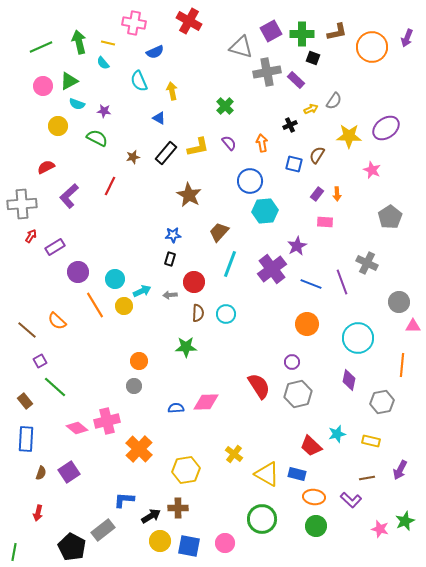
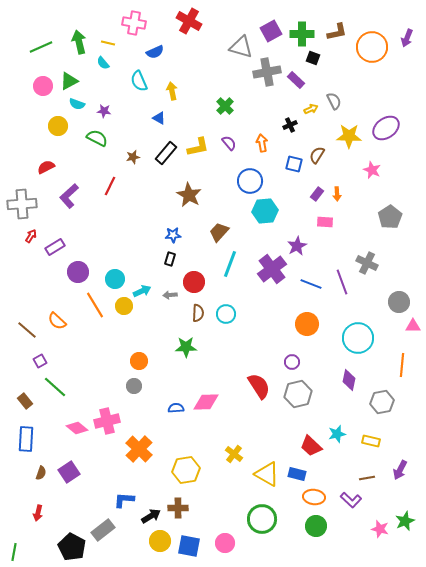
gray semicircle at (334, 101): rotated 60 degrees counterclockwise
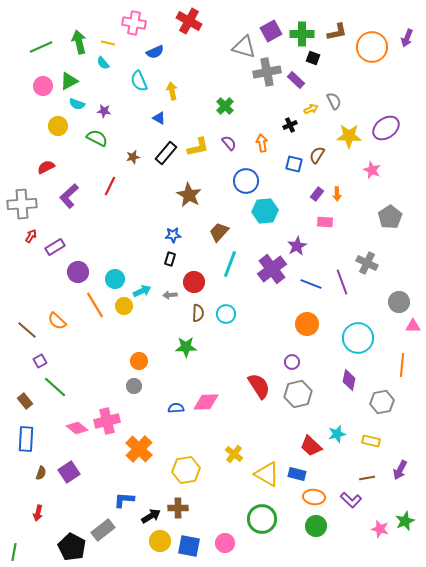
gray triangle at (241, 47): moved 3 px right
blue circle at (250, 181): moved 4 px left
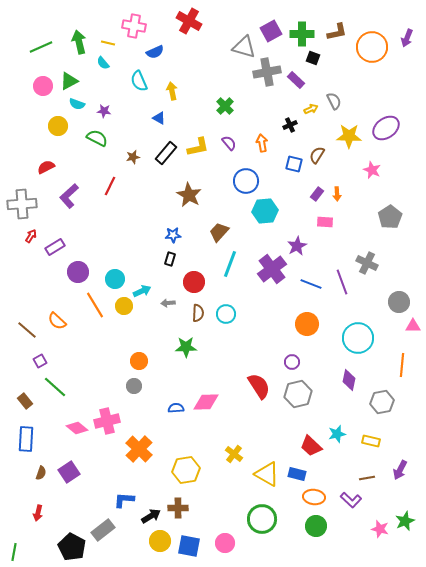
pink cross at (134, 23): moved 3 px down
gray arrow at (170, 295): moved 2 px left, 8 px down
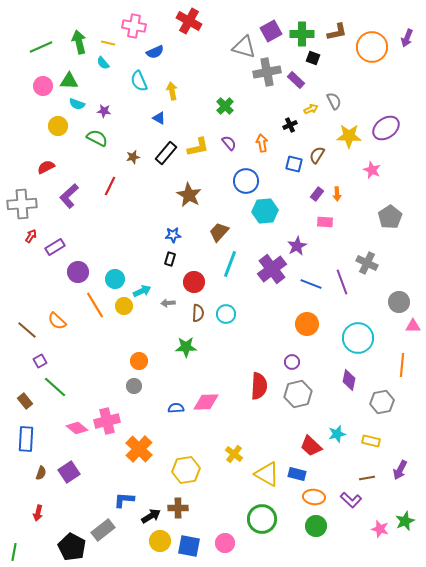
green triangle at (69, 81): rotated 30 degrees clockwise
red semicircle at (259, 386): rotated 36 degrees clockwise
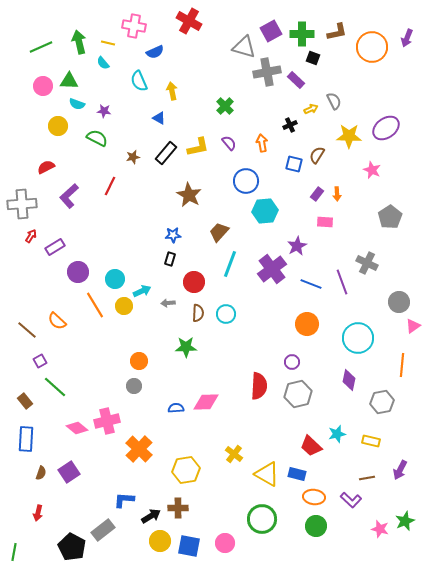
pink triangle at (413, 326): rotated 35 degrees counterclockwise
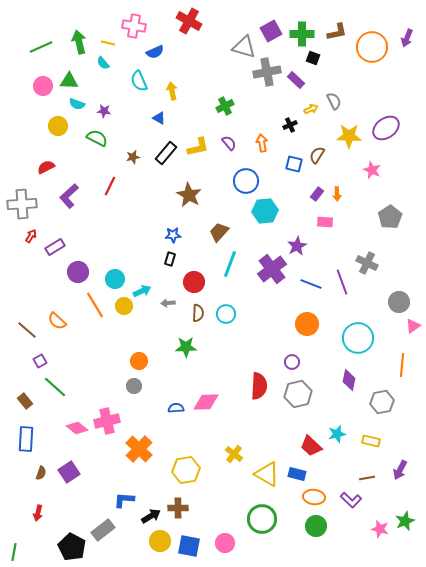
green cross at (225, 106): rotated 18 degrees clockwise
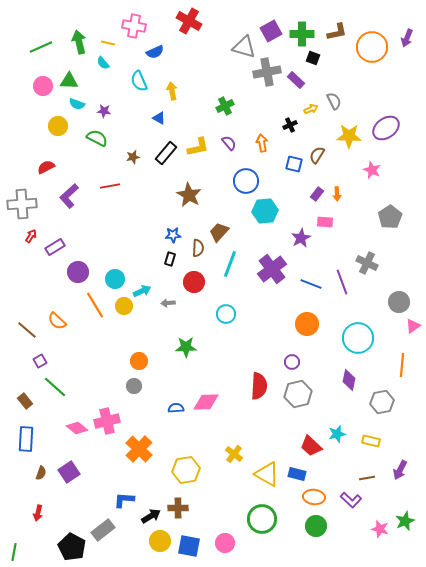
red line at (110, 186): rotated 54 degrees clockwise
purple star at (297, 246): moved 4 px right, 8 px up
brown semicircle at (198, 313): moved 65 px up
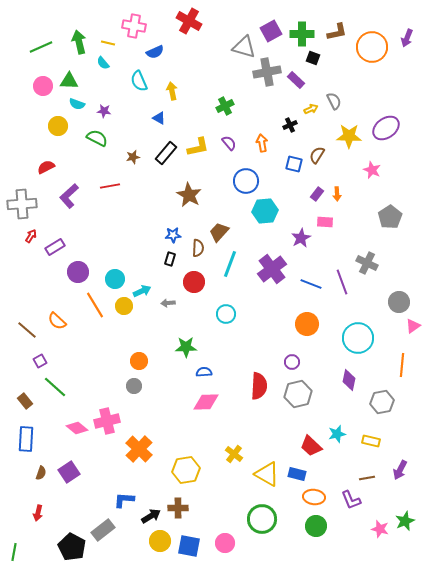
blue semicircle at (176, 408): moved 28 px right, 36 px up
purple L-shape at (351, 500): rotated 25 degrees clockwise
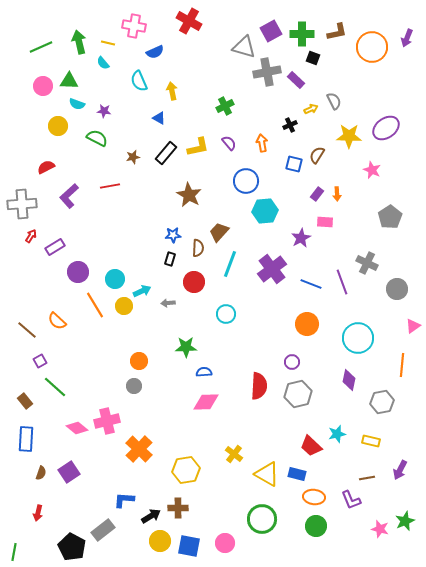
gray circle at (399, 302): moved 2 px left, 13 px up
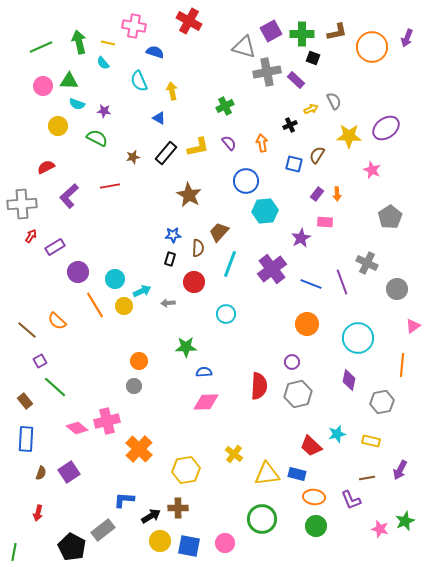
blue semicircle at (155, 52): rotated 138 degrees counterclockwise
yellow triangle at (267, 474): rotated 36 degrees counterclockwise
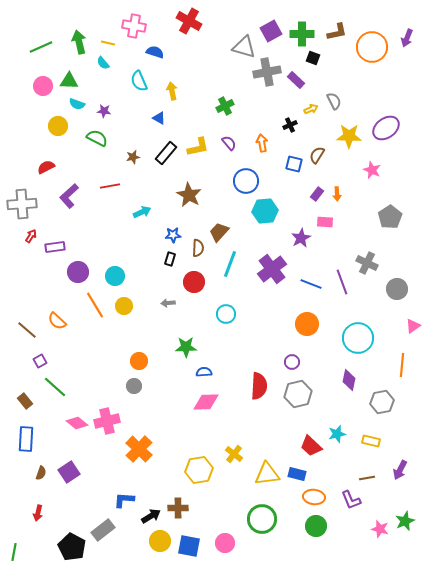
purple rectangle at (55, 247): rotated 24 degrees clockwise
cyan circle at (115, 279): moved 3 px up
cyan arrow at (142, 291): moved 79 px up
pink diamond at (77, 428): moved 5 px up
yellow hexagon at (186, 470): moved 13 px right
